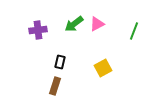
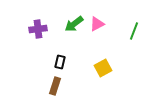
purple cross: moved 1 px up
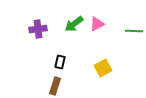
green line: rotated 72 degrees clockwise
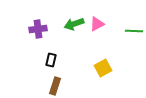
green arrow: rotated 18 degrees clockwise
black rectangle: moved 9 px left, 2 px up
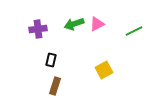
green line: rotated 30 degrees counterclockwise
yellow square: moved 1 px right, 2 px down
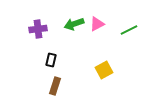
green line: moved 5 px left, 1 px up
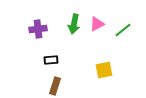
green arrow: rotated 60 degrees counterclockwise
green line: moved 6 px left; rotated 12 degrees counterclockwise
black rectangle: rotated 72 degrees clockwise
yellow square: rotated 18 degrees clockwise
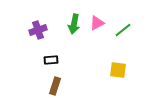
pink triangle: moved 1 px up
purple cross: moved 1 px down; rotated 12 degrees counterclockwise
yellow square: moved 14 px right; rotated 18 degrees clockwise
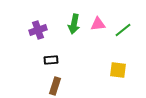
pink triangle: moved 1 px right, 1 px down; rotated 21 degrees clockwise
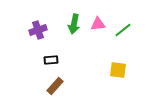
brown rectangle: rotated 24 degrees clockwise
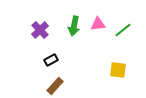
green arrow: moved 2 px down
purple cross: moved 2 px right; rotated 24 degrees counterclockwise
black rectangle: rotated 24 degrees counterclockwise
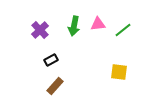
yellow square: moved 1 px right, 2 px down
